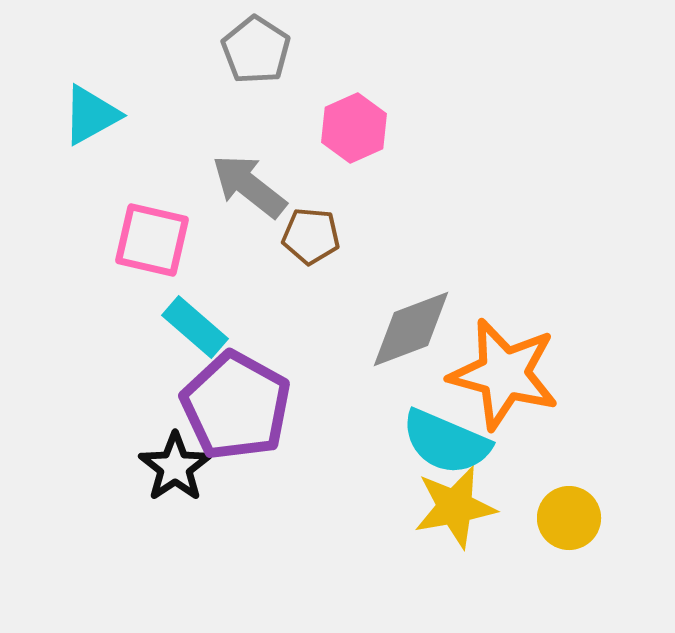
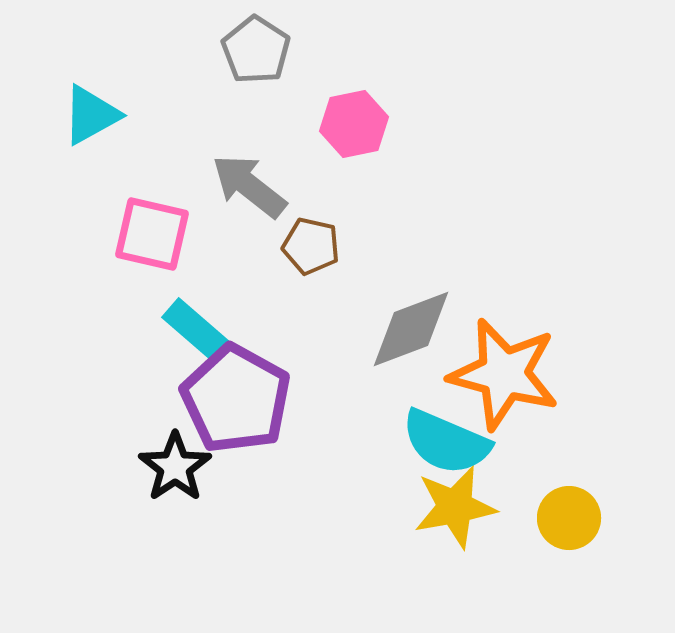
pink hexagon: moved 4 px up; rotated 12 degrees clockwise
brown pentagon: moved 10 px down; rotated 8 degrees clockwise
pink square: moved 6 px up
cyan rectangle: moved 2 px down
purple pentagon: moved 7 px up
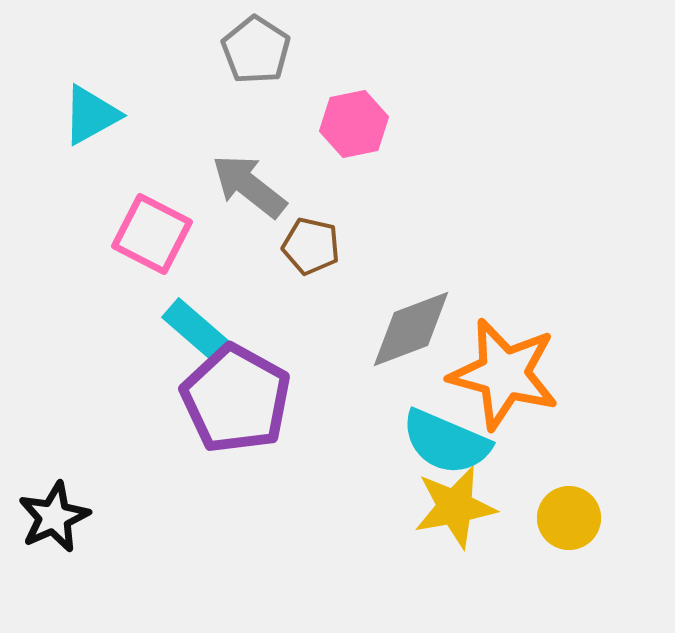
pink square: rotated 14 degrees clockwise
black star: moved 121 px left, 50 px down; rotated 10 degrees clockwise
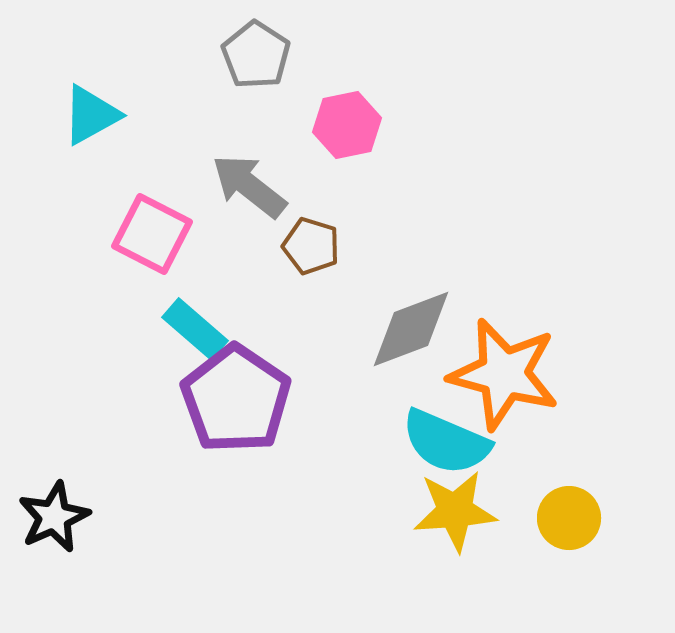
gray pentagon: moved 5 px down
pink hexagon: moved 7 px left, 1 px down
brown pentagon: rotated 4 degrees clockwise
purple pentagon: rotated 5 degrees clockwise
yellow star: moved 4 px down; rotated 6 degrees clockwise
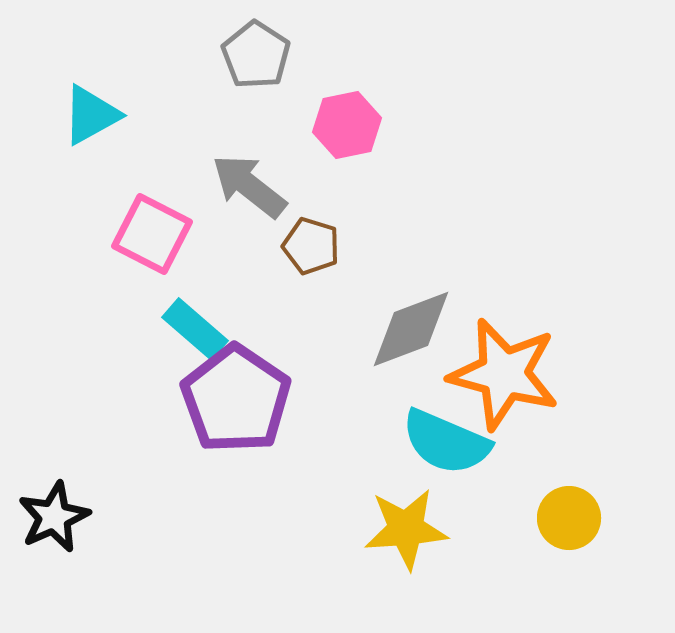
yellow star: moved 49 px left, 18 px down
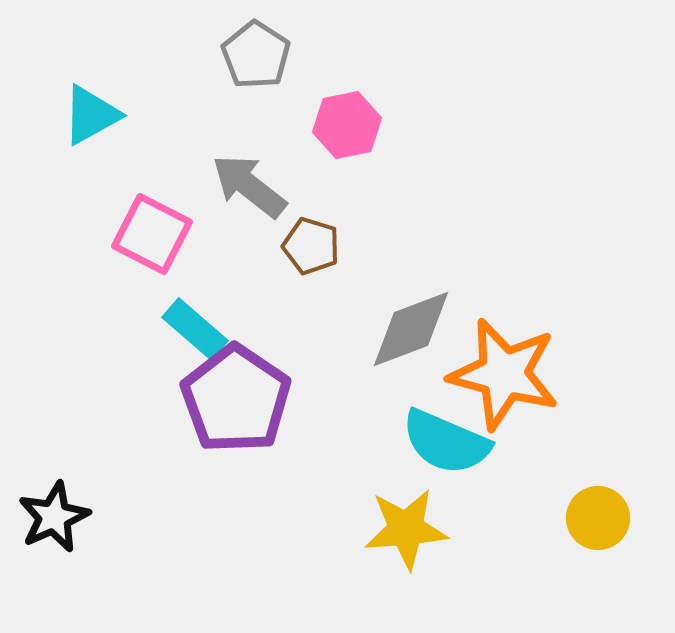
yellow circle: moved 29 px right
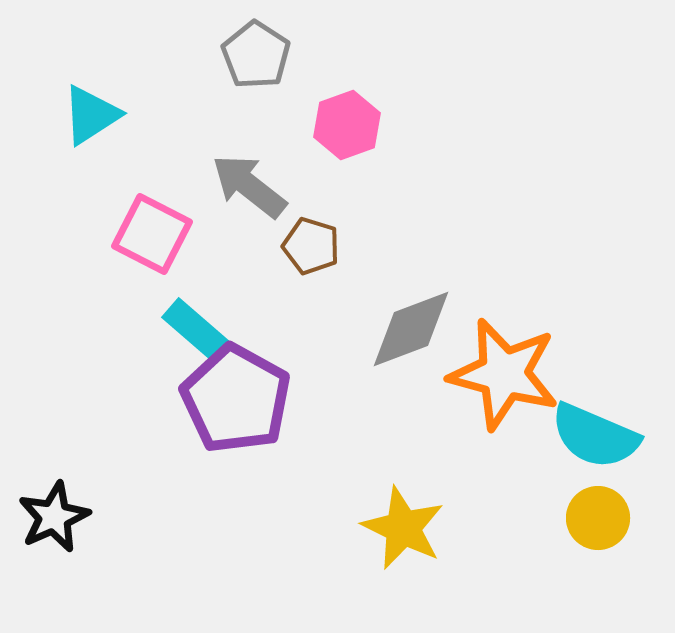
cyan triangle: rotated 4 degrees counterclockwise
pink hexagon: rotated 8 degrees counterclockwise
purple pentagon: rotated 5 degrees counterclockwise
cyan semicircle: moved 149 px right, 6 px up
yellow star: moved 3 px left, 1 px up; rotated 30 degrees clockwise
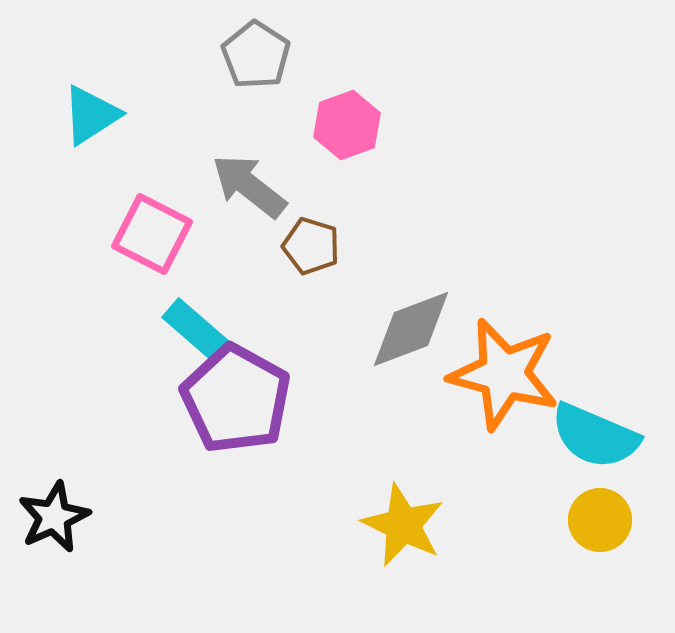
yellow circle: moved 2 px right, 2 px down
yellow star: moved 3 px up
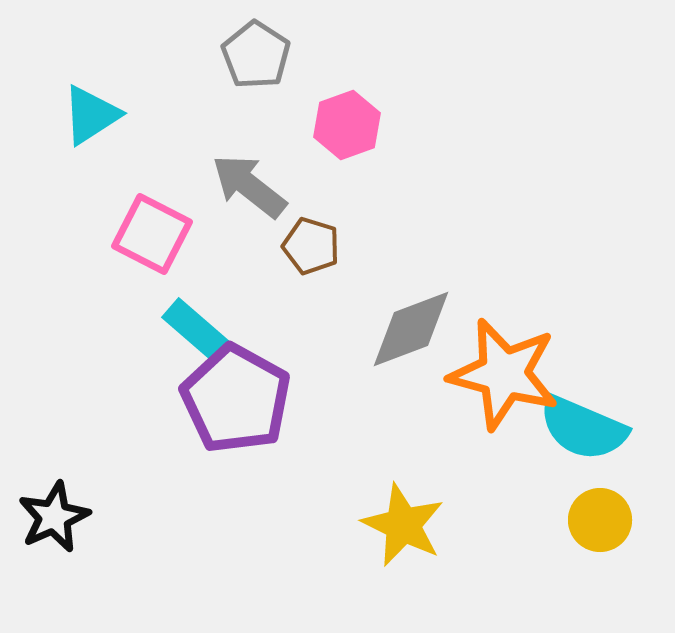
cyan semicircle: moved 12 px left, 8 px up
